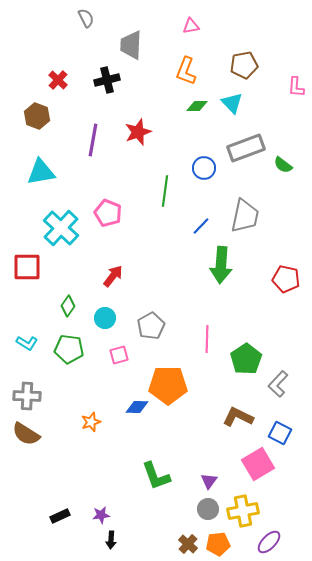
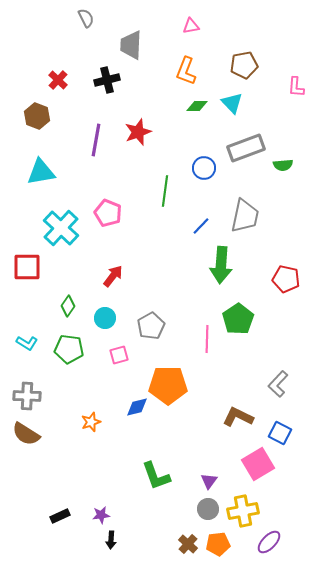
purple line at (93, 140): moved 3 px right
green semicircle at (283, 165): rotated 42 degrees counterclockwise
green pentagon at (246, 359): moved 8 px left, 40 px up
blue diamond at (137, 407): rotated 15 degrees counterclockwise
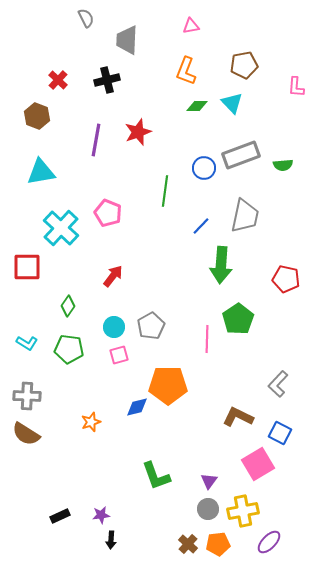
gray trapezoid at (131, 45): moved 4 px left, 5 px up
gray rectangle at (246, 148): moved 5 px left, 7 px down
cyan circle at (105, 318): moved 9 px right, 9 px down
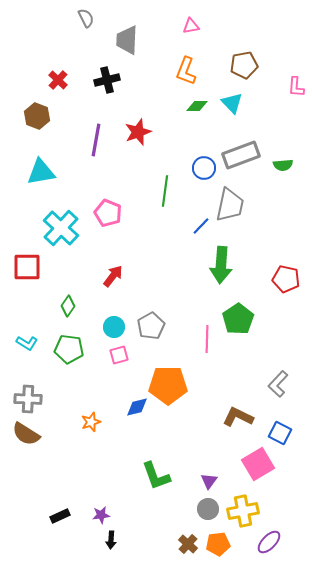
gray trapezoid at (245, 216): moved 15 px left, 11 px up
gray cross at (27, 396): moved 1 px right, 3 px down
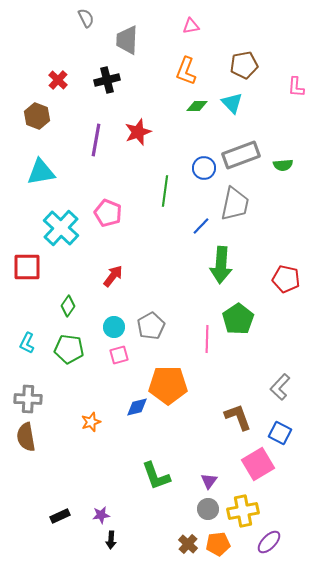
gray trapezoid at (230, 205): moved 5 px right, 1 px up
cyan L-shape at (27, 343): rotated 85 degrees clockwise
gray L-shape at (278, 384): moved 2 px right, 3 px down
brown L-shape at (238, 417): rotated 44 degrees clockwise
brown semicircle at (26, 434): moved 3 px down; rotated 48 degrees clockwise
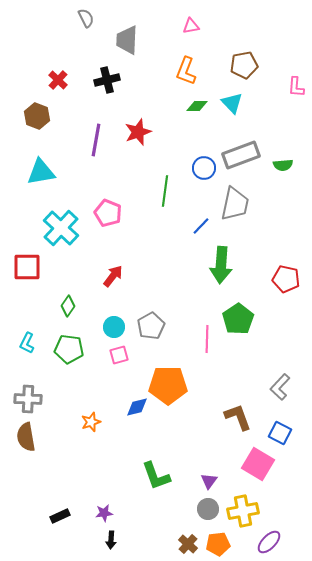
pink square at (258, 464): rotated 28 degrees counterclockwise
purple star at (101, 515): moved 3 px right, 2 px up
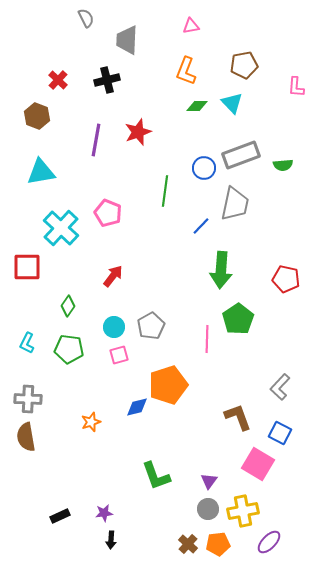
green arrow at (221, 265): moved 5 px down
orange pentagon at (168, 385): rotated 18 degrees counterclockwise
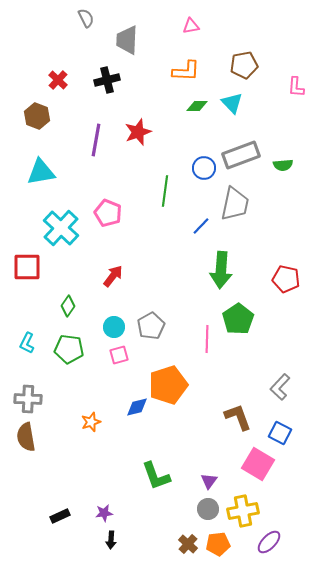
orange L-shape at (186, 71): rotated 108 degrees counterclockwise
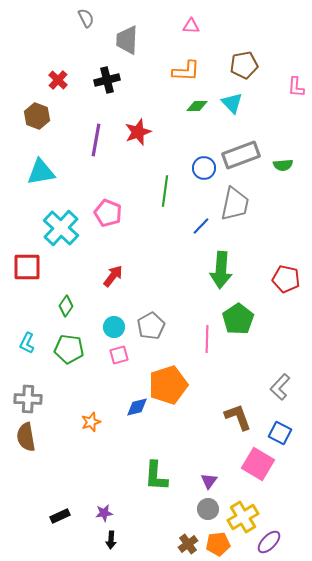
pink triangle at (191, 26): rotated 12 degrees clockwise
green diamond at (68, 306): moved 2 px left
green L-shape at (156, 476): rotated 24 degrees clockwise
yellow cross at (243, 511): moved 6 px down; rotated 20 degrees counterclockwise
brown cross at (188, 544): rotated 12 degrees clockwise
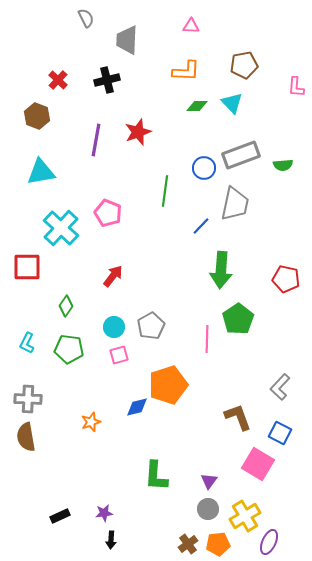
yellow cross at (243, 517): moved 2 px right, 1 px up
purple ellipse at (269, 542): rotated 20 degrees counterclockwise
